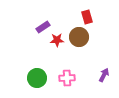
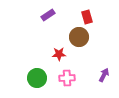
purple rectangle: moved 5 px right, 12 px up
red star: moved 2 px right, 14 px down
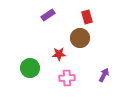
brown circle: moved 1 px right, 1 px down
green circle: moved 7 px left, 10 px up
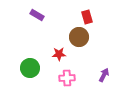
purple rectangle: moved 11 px left; rotated 64 degrees clockwise
brown circle: moved 1 px left, 1 px up
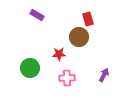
red rectangle: moved 1 px right, 2 px down
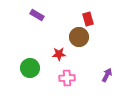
purple arrow: moved 3 px right
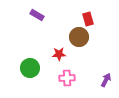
purple arrow: moved 1 px left, 5 px down
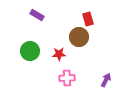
green circle: moved 17 px up
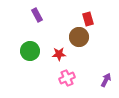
purple rectangle: rotated 32 degrees clockwise
pink cross: rotated 21 degrees counterclockwise
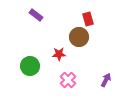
purple rectangle: moved 1 px left; rotated 24 degrees counterclockwise
green circle: moved 15 px down
pink cross: moved 1 px right, 2 px down; rotated 21 degrees counterclockwise
